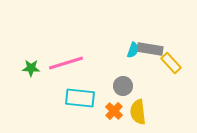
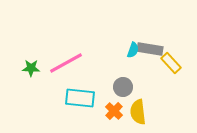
pink line: rotated 12 degrees counterclockwise
gray circle: moved 1 px down
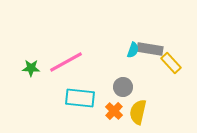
pink line: moved 1 px up
yellow semicircle: rotated 20 degrees clockwise
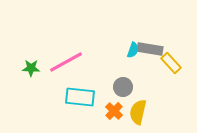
cyan rectangle: moved 1 px up
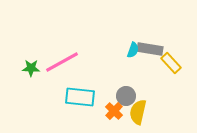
pink line: moved 4 px left
gray circle: moved 3 px right, 9 px down
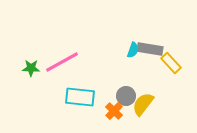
yellow semicircle: moved 5 px right, 8 px up; rotated 25 degrees clockwise
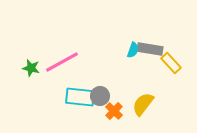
green star: rotated 12 degrees clockwise
gray circle: moved 26 px left
